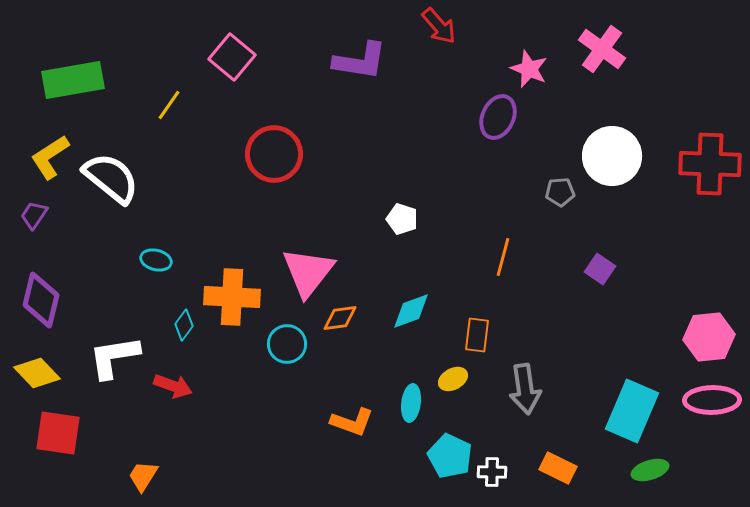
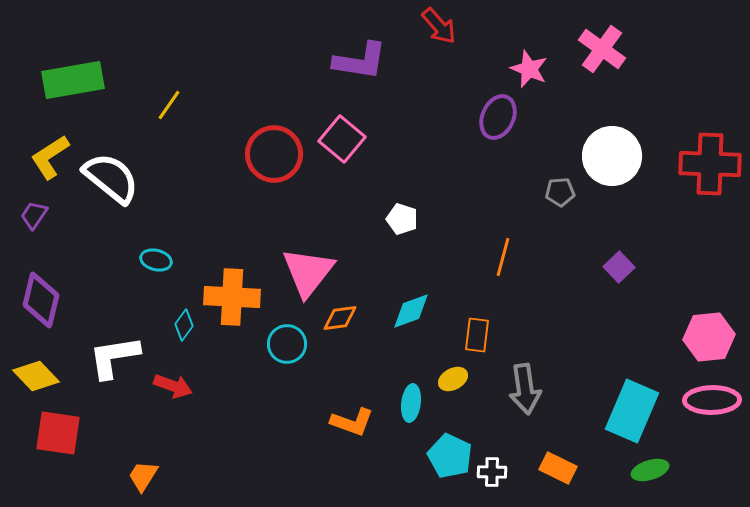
pink square at (232, 57): moved 110 px right, 82 px down
purple square at (600, 269): moved 19 px right, 2 px up; rotated 12 degrees clockwise
yellow diamond at (37, 373): moved 1 px left, 3 px down
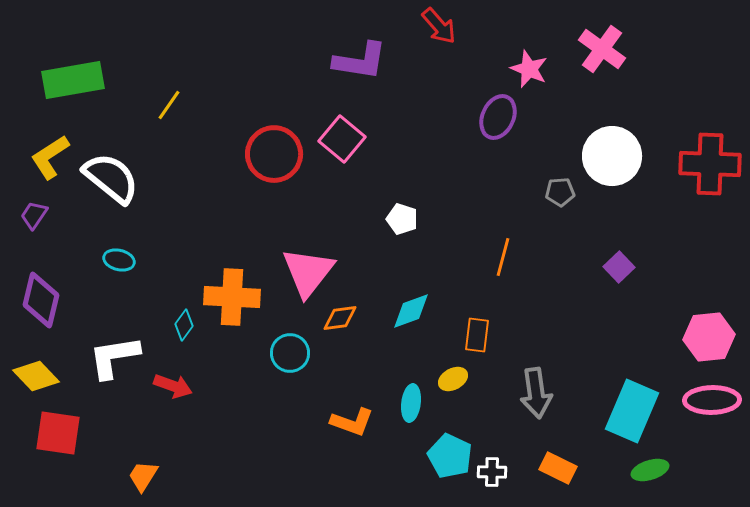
cyan ellipse at (156, 260): moved 37 px left
cyan circle at (287, 344): moved 3 px right, 9 px down
gray arrow at (525, 389): moved 11 px right, 4 px down
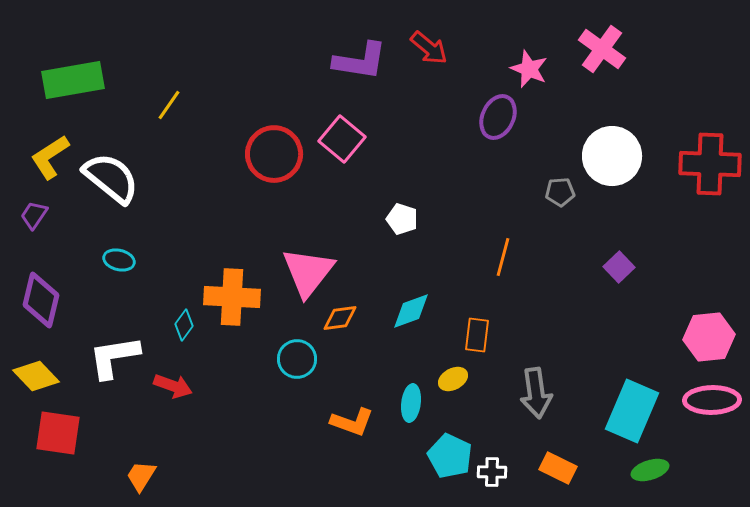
red arrow at (439, 26): moved 10 px left, 22 px down; rotated 9 degrees counterclockwise
cyan circle at (290, 353): moved 7 px right, 6 px down
orange trapezoid at (143, 476): moved 2 px left
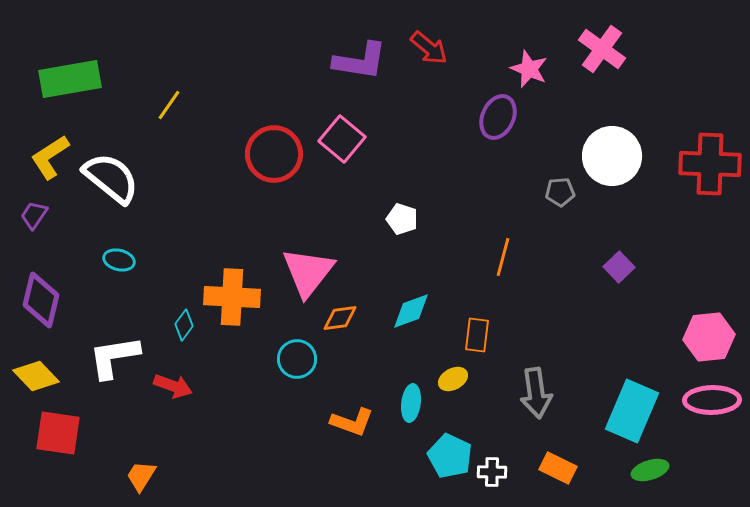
green rectangle at (73, 80): moved 3 px left, 1 px up
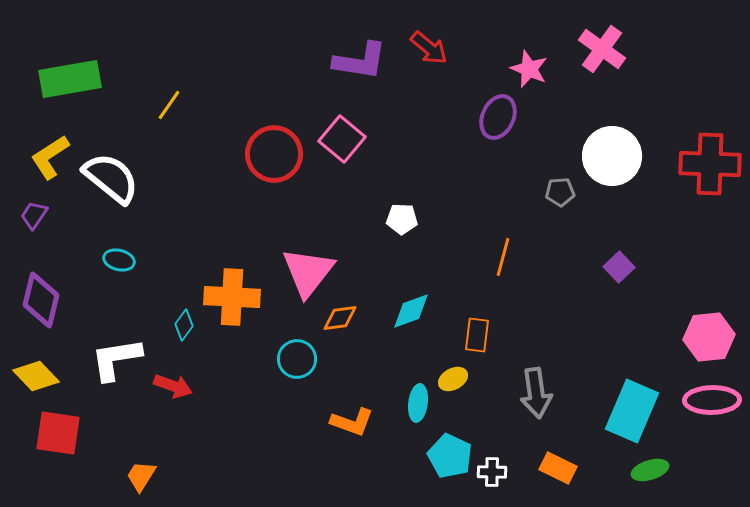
white pentagon at (402, 219): rotated 16 degrees counterclockwise
white L-shape at (114, 357): moved 2 px right, 2 px down
cyan ellipse at (411, 403): moved 7 px right
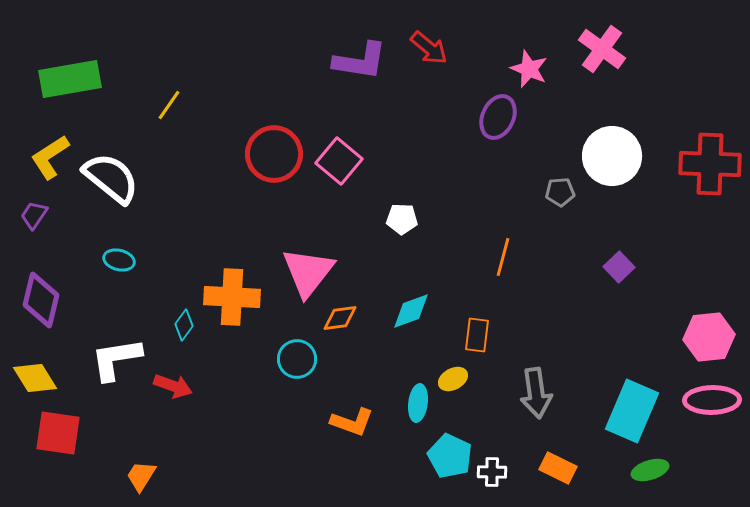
pink square at (342, 139): moved 3 px left, 22 px down
yellow diamond at (36, 376): moved 1 px left, 2 px down; rotated 12 degrees clockwise
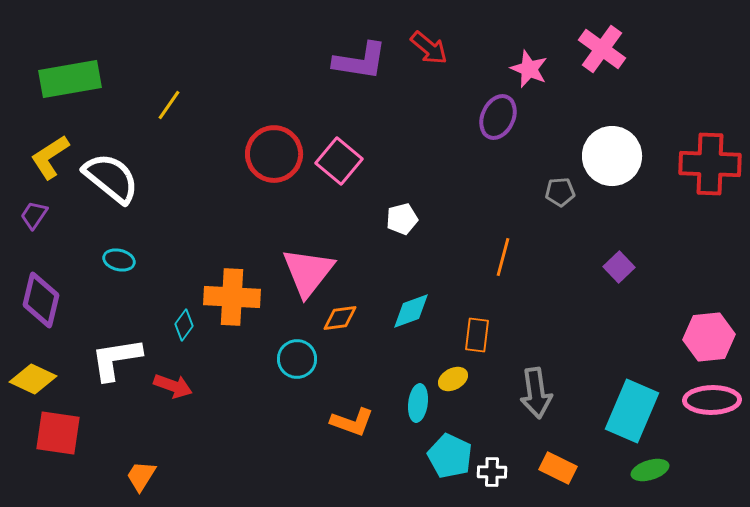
white pentagon at (402, 219): rotated 16 degrees counterclockwise
yellow diamond at (35, 378): moved 2 px left, 1 px down; rotated 33 degrees counterclockwise
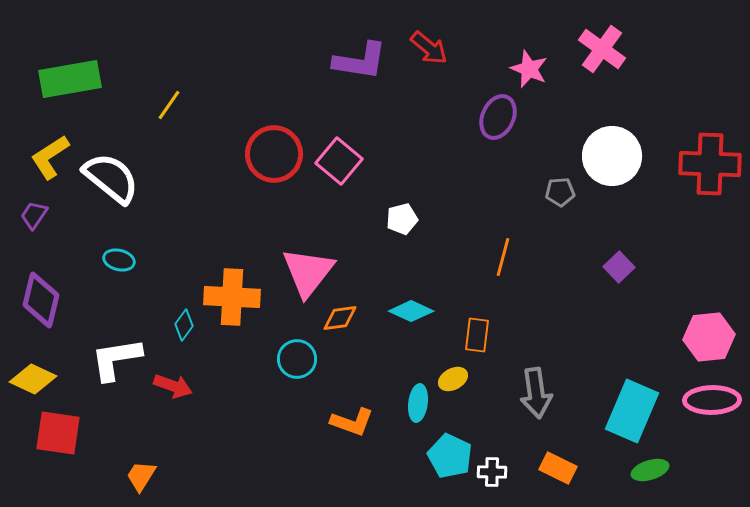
cyan diamond at (411, 311): rotated 45 degrees clockwise
